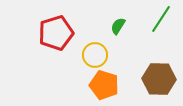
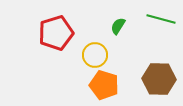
green line: rotated 72 degrees clockwise
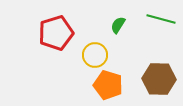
green semicircle: moved 1 px up
orange pentagon: moved 4 px right
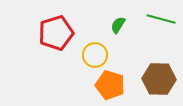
orange pentagon: moved 2 px right
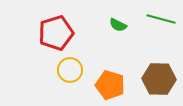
green semicircle: rotated 96 degrees counterclockwise
yellow circle: moved 25 px left, 15 px down
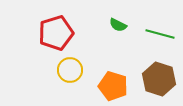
green line: moved 1 px left, 15 px down
brown hexagon: rotated 16 degrees clockwise
orange pentagon: moved 3 px right, 1 px down
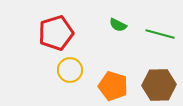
brown hexagon: moved 6 px down; rotated 20 degrees counterclockwise
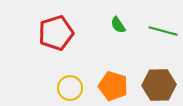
green semicircle: rotated 30 degrees clockwise
green line: moved 3 px right, 3 px up
yellow circle: moved 18 px down
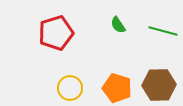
orange pentagon: moved 4 px right, 2 px down
